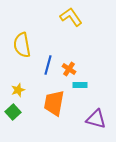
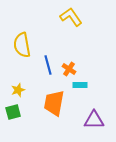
blue line: rotated 30 degrees counterclockwise
green square: rotated 28 degrees clockwise
purple triangle: moved 2 px left, 1 px down; rotated 15 degrees counterclockwise
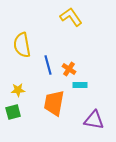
yellow star: rotated 16 degrees clockwise
purple triangle: rotated 10 degrees clockwise
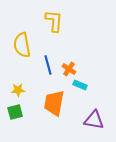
yellow L-shape: moved 17 px left, 4 px down; rotated 40 degrees clockwise
cyan rectangle: rotated 24 degrees clockwise
green square: moved 2 px right
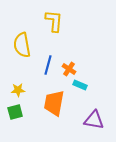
blue line: rotated 30 degrees clockwise
